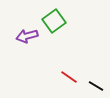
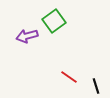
black line: rotated 42 degrees clockwise
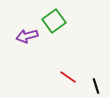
red line: moved 1 px left
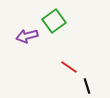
red line: moved 1 px right, 10 px up
black line: moved 9 px left
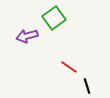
green square: moved 3 px up
